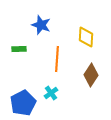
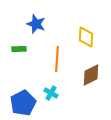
blue star: moved 5 px left, 1 px up
brown diamond: rotated 30 degrees clockwise
cyan cross: rotated 24 degrees counterclockwise
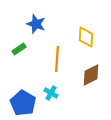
green rectangle: rotated 32 degrees counterclockwise
blue pentagon: rotated 15 degrees counterclockwise
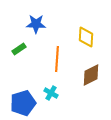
blue star: rotated 18 degrees counterclockwise
blue pentagon: rotated 25 degrees clockwise
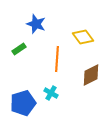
blue star: rotated 18 degrees clockwise
yellow diamond: moved 3 px left; rotated 40 degrees counterclockwise
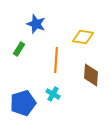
yellow diamond: rotated 45 degrees counterclockwise
green rectangle: rotated 24 degrees counterclockwise
orange line: moved 1 px left, 1 px down
brown diamond: rotated 60 degrees counterclockwise
cyan cross: moved 2 px right, 1 px down
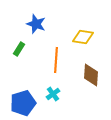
cyan cross: rotated 24 degrees clockwise
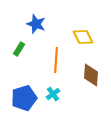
yellow diamond: rotated 55 degrees clockwise
blue pentagon: moved 1 px right, 5 px up
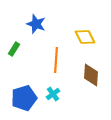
yellow diamond: moved 2 px right
green rectangle: moved 5 px left
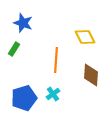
blue star: moved 13 px left, 1 px up
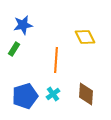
blue star: moved 2 px down; rotated 30 degrees counterclockwise
brown diamond: moved 5 px left, 19 px down
blue pentagon: moved 1 px right, 2 px up
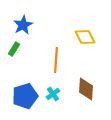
blue star: rotated 18 degrees counterclockwise
brown diamond: moved 5 px up
